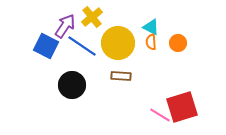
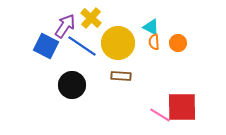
yellow cross: moved 1 px left, 1 px down; rotated 10 degrees counterclockwise
orange semicircle: moved 3 px right
red square: rotated 16 degrees clockwise
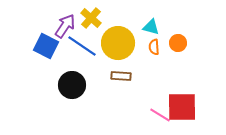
cyan triangle: rotated 12 degrees counterclockwise
orange semicircle: moved 5 px down
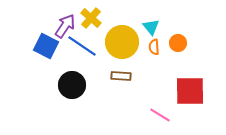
cyan triangle: rotated 36 degrees clockwise
yellow circle: moved 4 px right, 1 px up
red square: moved 8 px right, 16 px up
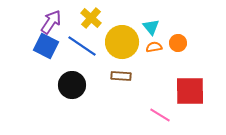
purple arrow: moved 14 px left, 4 px up
orange semicircle: rotated 84 degrees clockwise
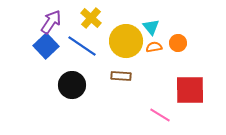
yellow circle: moved 4 px right, 1 px up
blue square: rotated 20 degrees clockwise
red square: moved 1 px up
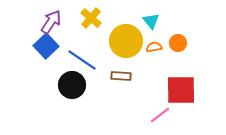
cyan triangle: moved 6 px up
blue line: moved 14 px down
red square: moved 9 px left
pink line: rotated 70 degrees counterclockwise
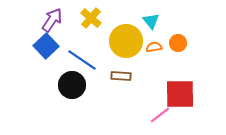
purple arrow: moved 1 px right, 2 px up
red square: moved 1 px left, 4 px down
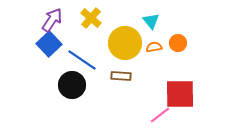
yellow circle: moved 1 px left, 2 px down
blue square: moved 3 px right, 2 px up
